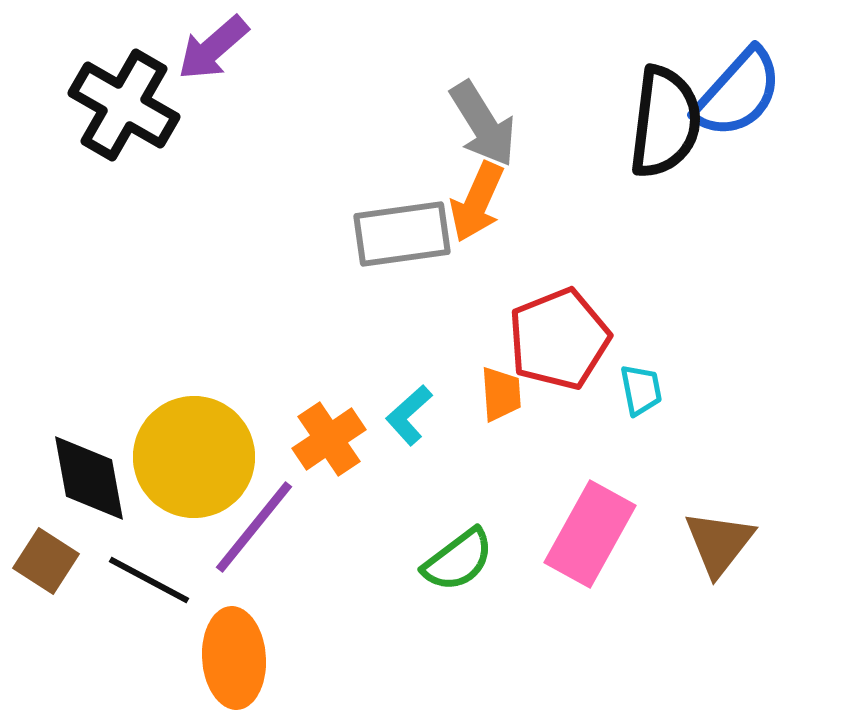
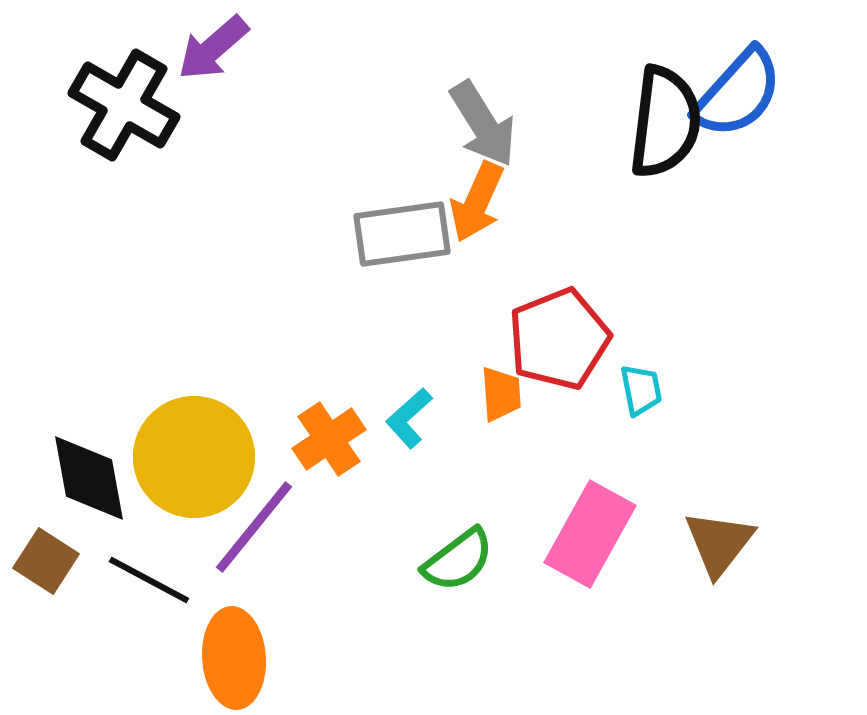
cyan L-shape: moved 3 px down
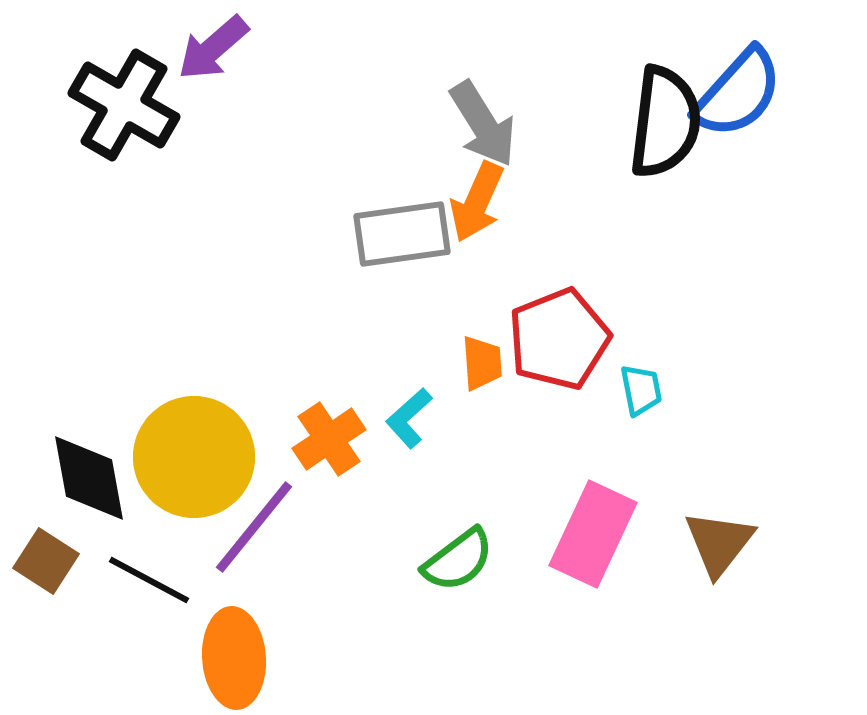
orange trapezoid: moved 19 px left, 31 px up
pink rectangle: moved 3 px right; rotated 4 degrees counterclockwise
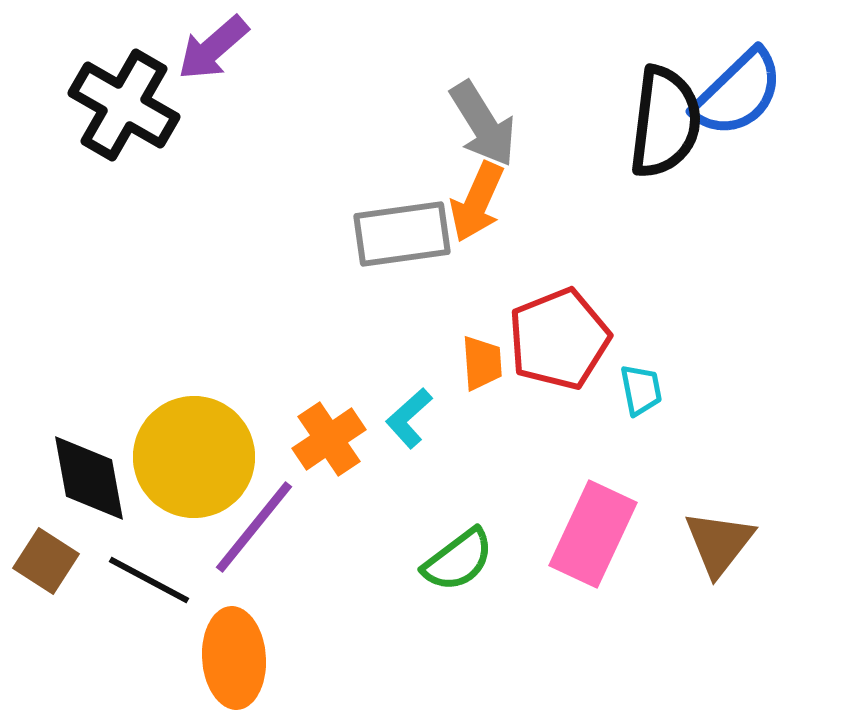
blue semicircle: rotated 4 degrees clockwise
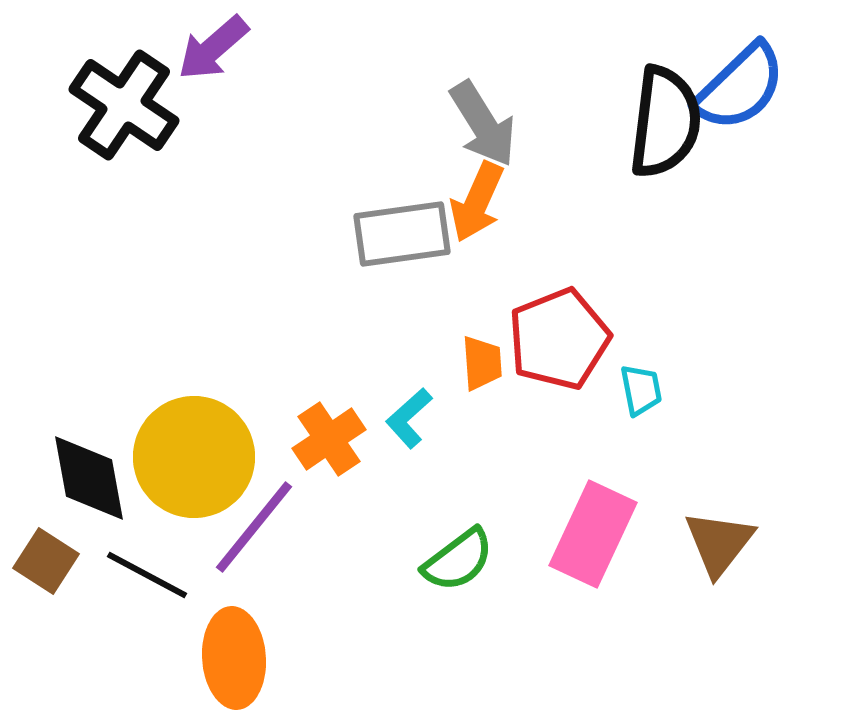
blue semicircle: moved 2 px right, 6 px up
black cross: rotated 4 degrees clockwise
black line: moved 2 px left, 5 px up
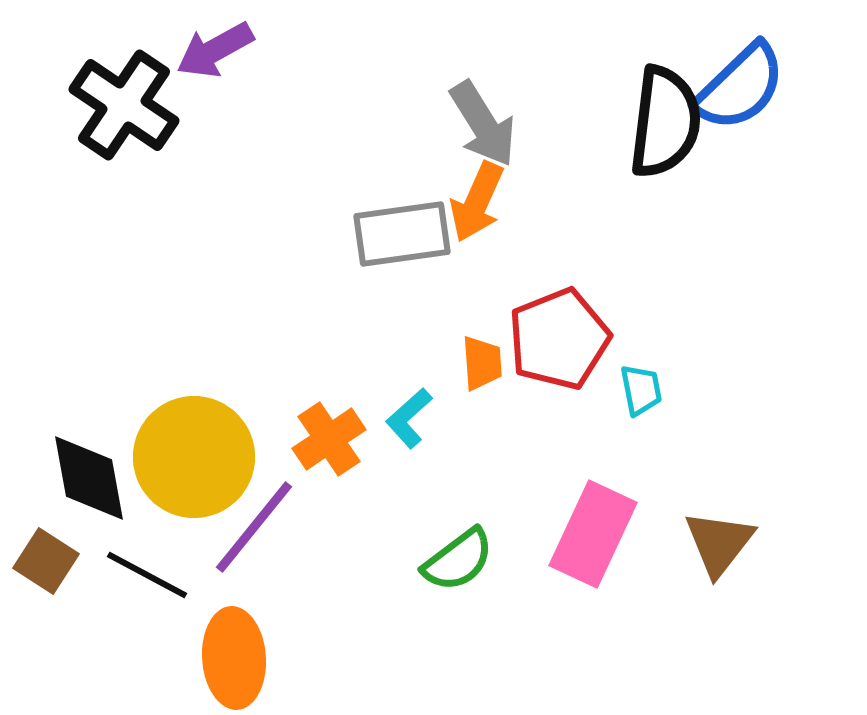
purple arrow: moved 2 px right, 2 px down; rotated 12 degrees clockwise
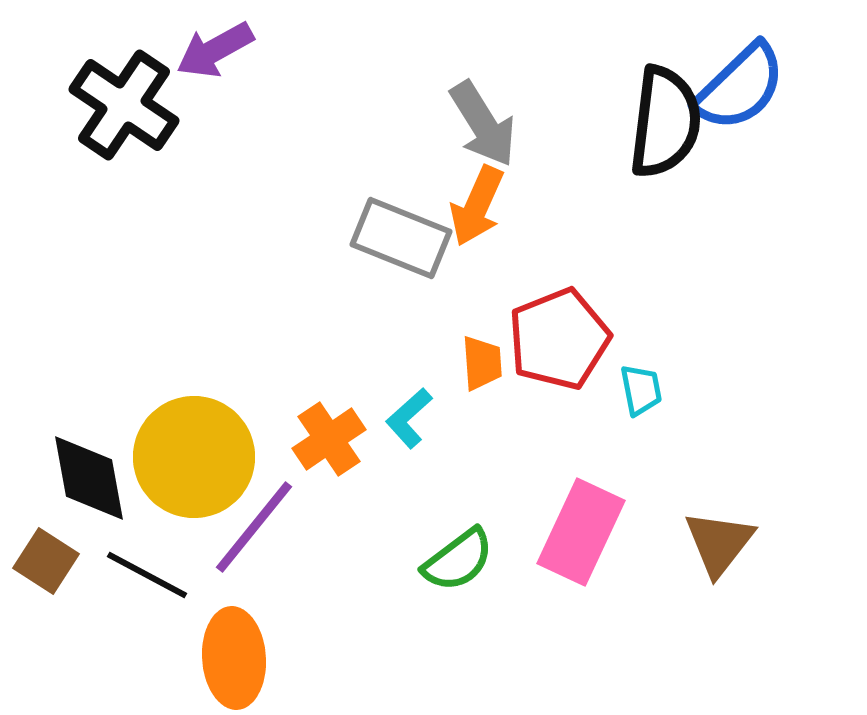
orange arrow: moved 4 px down
gray rectangle: moved 1 px left, 4 px down; rotated 30 degrees clockwise
pink rectangle: moved 12 px left, 2 px up
